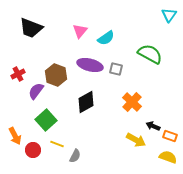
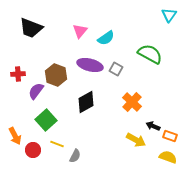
gray square: rotated 16 degrees clockwise
red cross: rotated 24 degrees clockwise
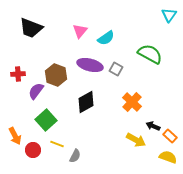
orange rectangle: rotated 24 degrees clockwise
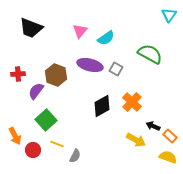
black diamond: moved 16 px right, 4 px down
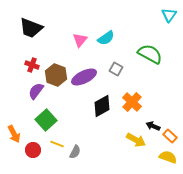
pink triangle: moved 9 px down
purple ellipse: moved 6 px left, 12 px down; rotated 40 degrees counterclockwise
red cross: moved 14 px right, 9 px up; rotated 24 degrees clockwise
orange arrow: moved 1 px left, 2 px up
gray semicircle: moved 4 px up
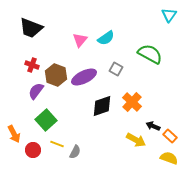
black diamond: rotated 10 degrees clockwise
yellow semicircle: moved 1 px right, 1 px down
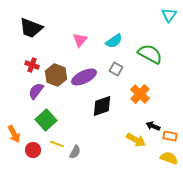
cyan semicircle: moved 8 px right, 3 px down
orange cross: moved 8 px right, 8 px up
orange rectangle: rotated 32 degrees counterclockwise
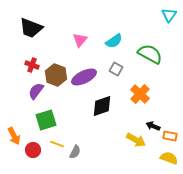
green square: rotated 25 degrees clockwise
orange arrow: moved 2 px down
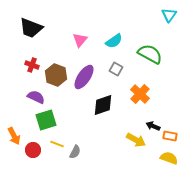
purple ellipse: rotated 30 degrees counterclockwise
purple semicircle: moved 6 px down; rotated 78 degrees clockwise
black diamond: moved 1 px right, 1 px up
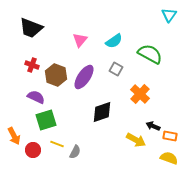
black diamond: moved 1 px left, 7 px down
